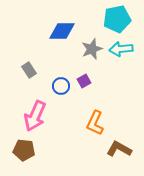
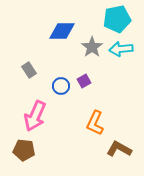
gray star: moved 2 px up; rotated 15 degrees counterclockwise
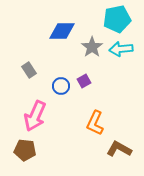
brown pentagon: moved 1 px right
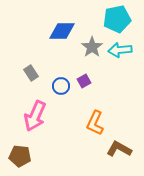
cyan arrow: moved 1 px left, 1 px down
gray rectangle: moved 2 px right, 3 px down
brown pentagon: moved 5 px left, 6 px down
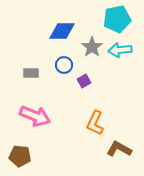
gray rectangle: rotated 56 degrees counterclockwise
blue circle: moved 3 px right, 21 px up
pink arrow: rotated 92 degrees counterclockwise
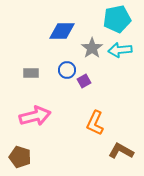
gray star: moved 1 px down
blue circle: moved 3 px right, 5 px down
pink arrow: rotated 36 degrees counterclockwise
brown L-shape: moved 2 px right, 2 px down
brown pentagon: moved 1 px down; rotated 10 degrees clockwise
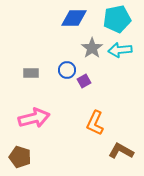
blue diamond: moved 12 px right, 13 px up
pink arrow: moved 1 px left, 2 px down
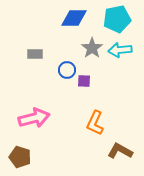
gray rectangle: moved 4 px right, 19 px up
purple square: rotated 32 degrees clockwise
brown L-shape: moved 1 px left
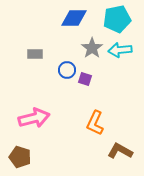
purple square: moved 1 px right, 2 px up; rotated 16 degrees clockwise
